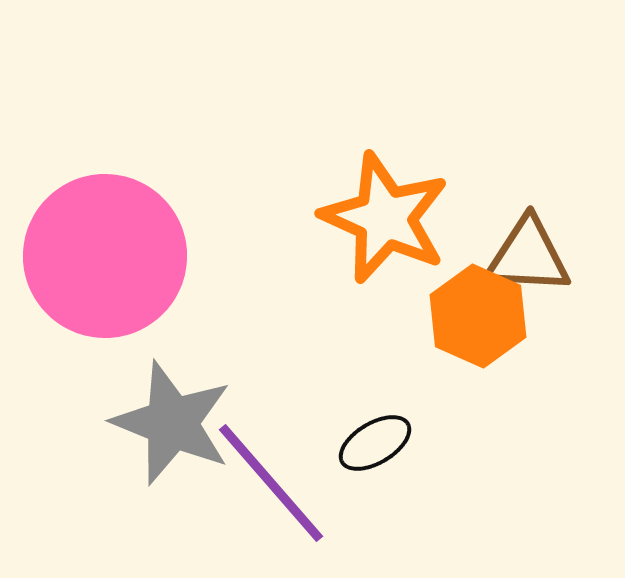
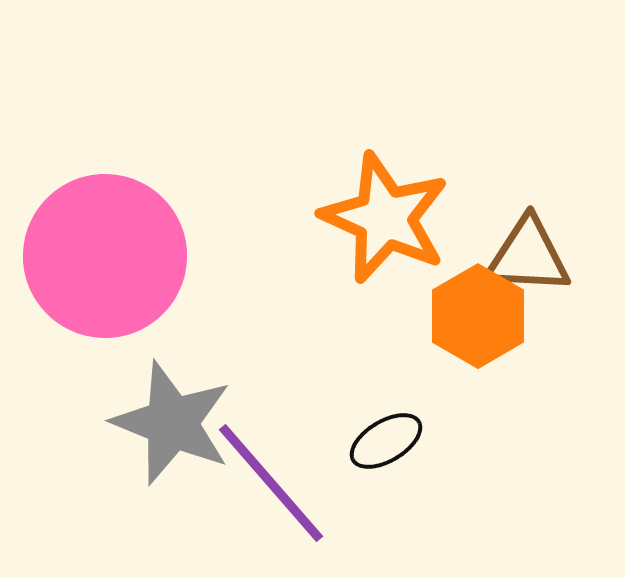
orange hexagon: rotated 6 degrees clockwise
black ellipse: moved 11 px right, 2 px up
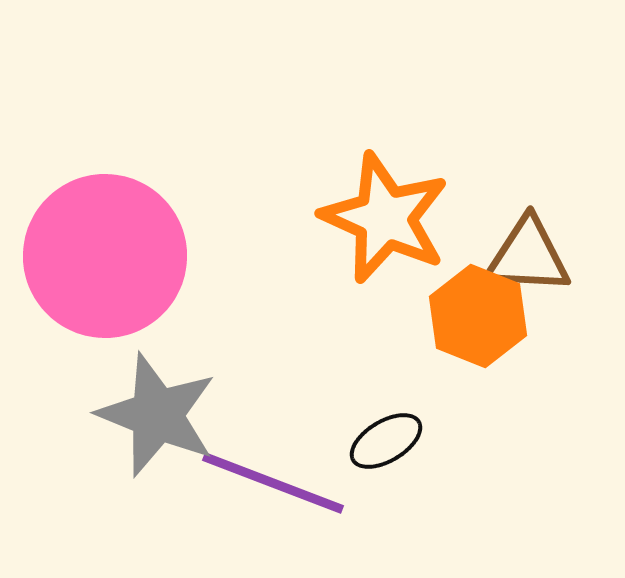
orange hexagon: rotated 8 degrees counterclockwise
gray star: moved 15 px left, 8 px up
purple line: moved 2 px right; rotated 28 degrees counterclockwise
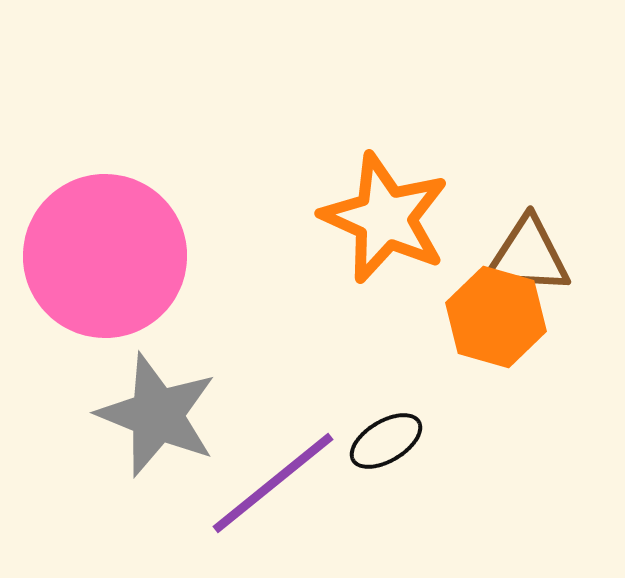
orange hexagon: moved 18 px right, 1 px down; rotated 6 degrees counterclockwise
purple line: rotated 60 degrees counterclockwise
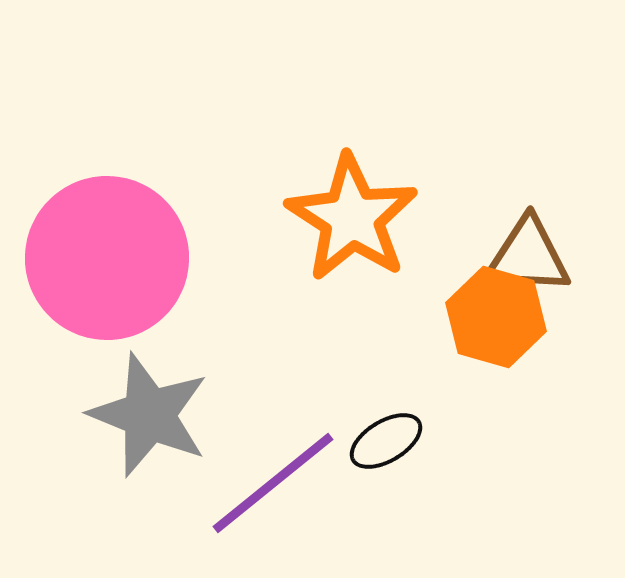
orange star: moved 33 px left; rotated 9 degrees clockwise
pink circle: moved 2 px right, 2 px down
gray star: moved 8 px left
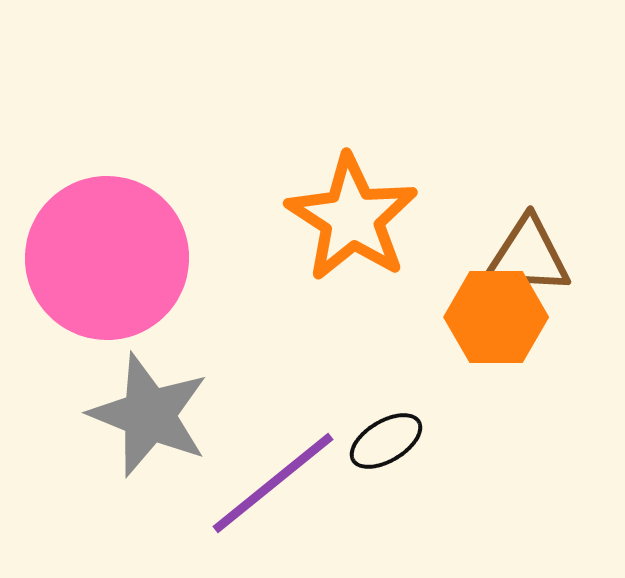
orange hexagon: rotated 16 degrees counterclockwise
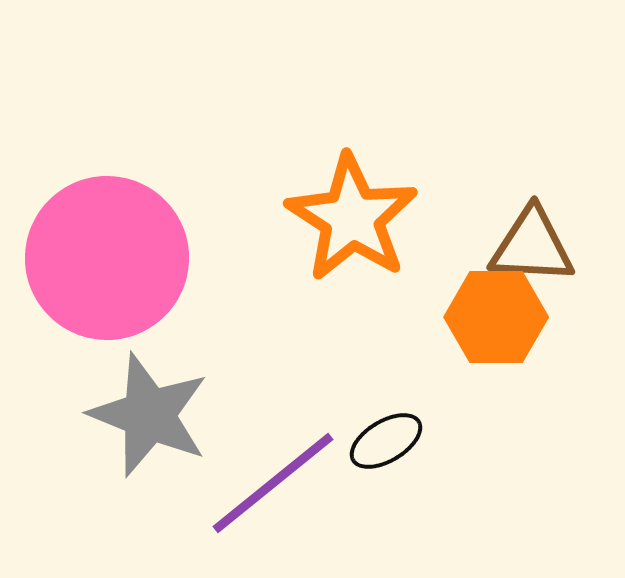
brown triangle: moved 4 px right, 10 px up
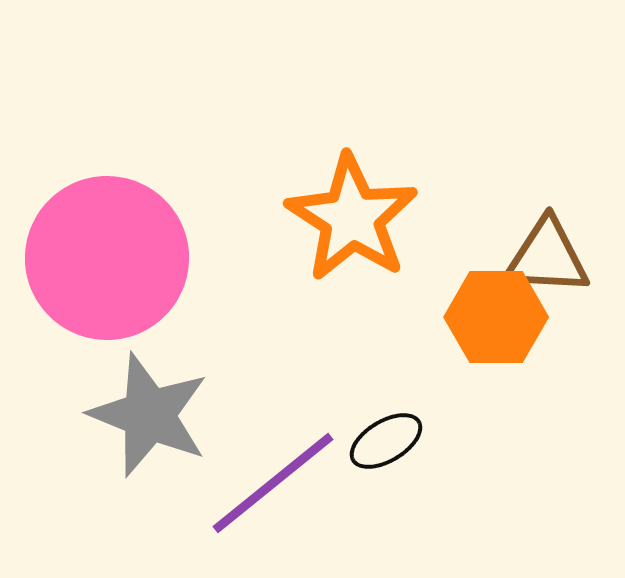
brown triangle: moved 15 px right, 11 px down
